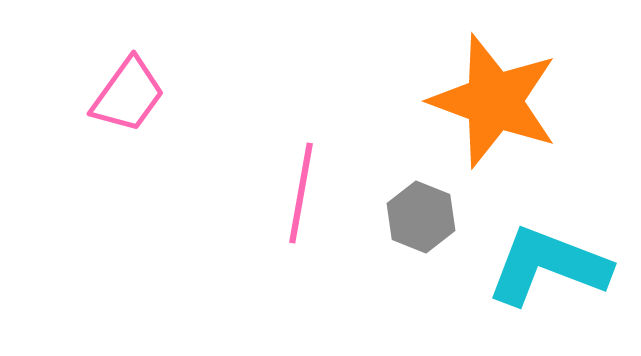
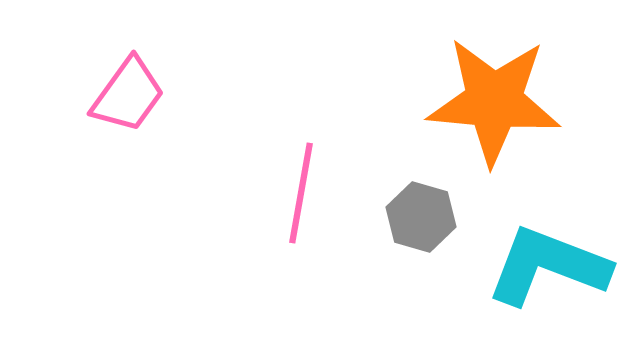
orange star: rotated 15 degrees counterclockwise
gray hexagon: rotated 6 degrees counterclockwise
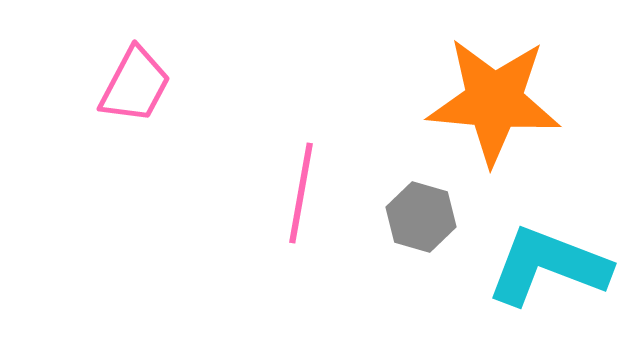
pink trapezoid: moved 7 px right, 10 px up; rotated 8 degrees counterclockwise
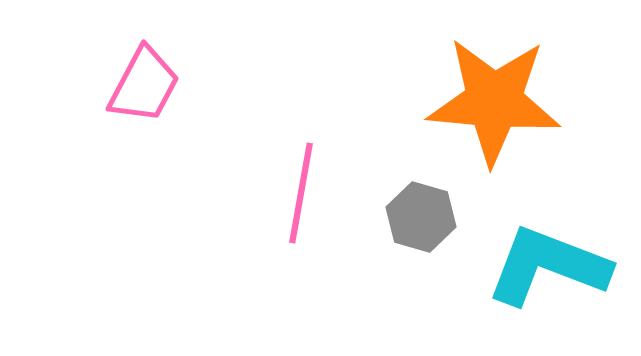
pink trapezoid: moved 9 px right
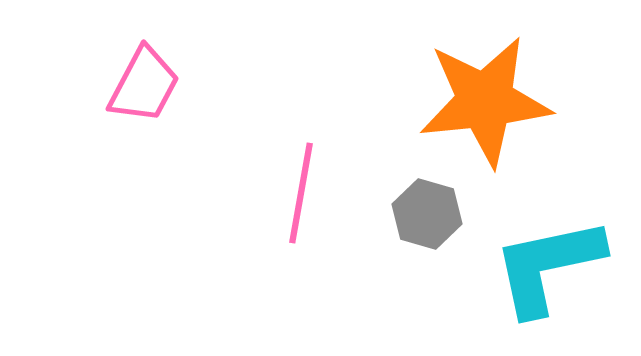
orange star: moved 9 px left; rotated 11 degrees counterclockwise
gray hexagon: moved 6 px right, 3 px up
cyan L-shape: rotated 33 degrees counterclockwise
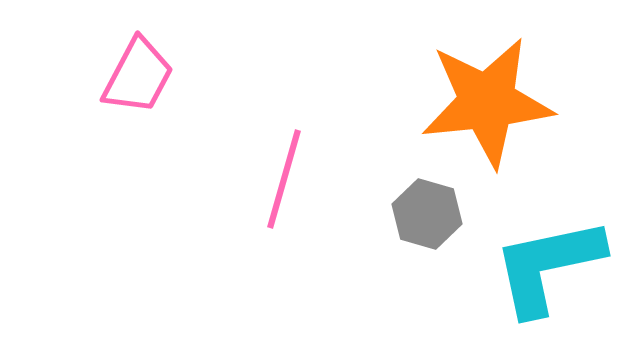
pink trapezoid: moved 6 px left, 9 px up
orange star: moved 2 px right, 1 px down
pink line: moved 17 px left, 14 px up; rotated 6 degrees clockwise
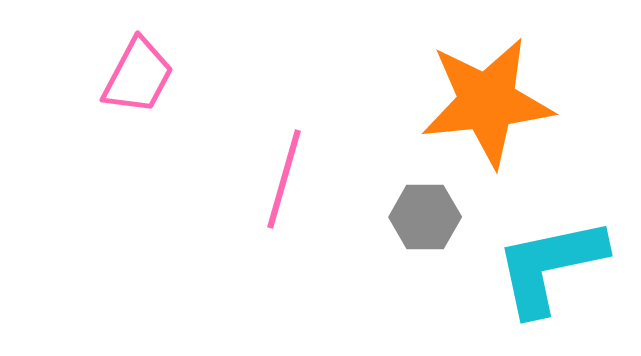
gray hexagon: moved 2 px left, 3 px down; rotated 16 degrees counterclockwise
cyan L-shape: moved 2 px right
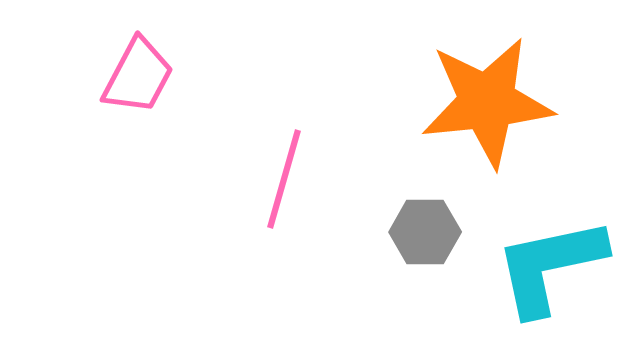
gray hexagon: moved 15 px down
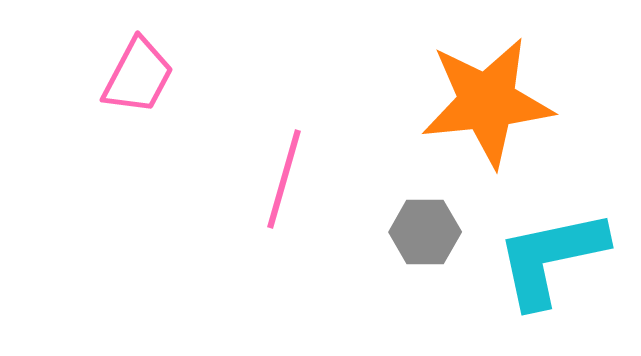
cyan L-shape: moved 1 px right, 8 px up
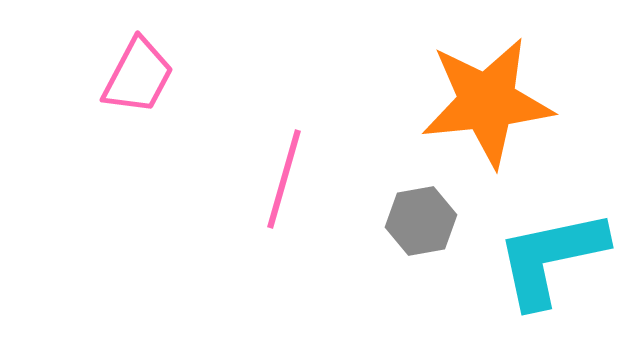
gray hexagon: moved 4 px left, 11 px up; rotated 10 degrees counterclockwise
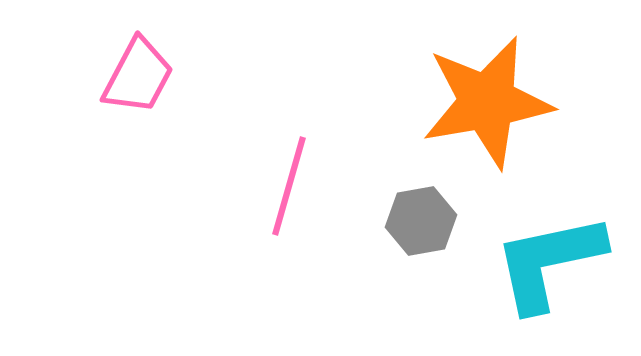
orange star: rotated 4 degrees counterclockwise
pink line: moved 5 px right, 7 px down
cyan L-shape: moved 2 px left, 4 px down
